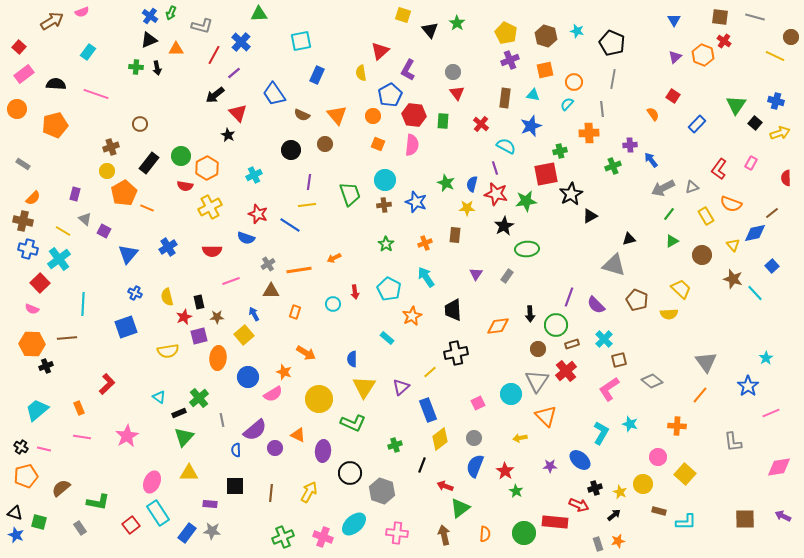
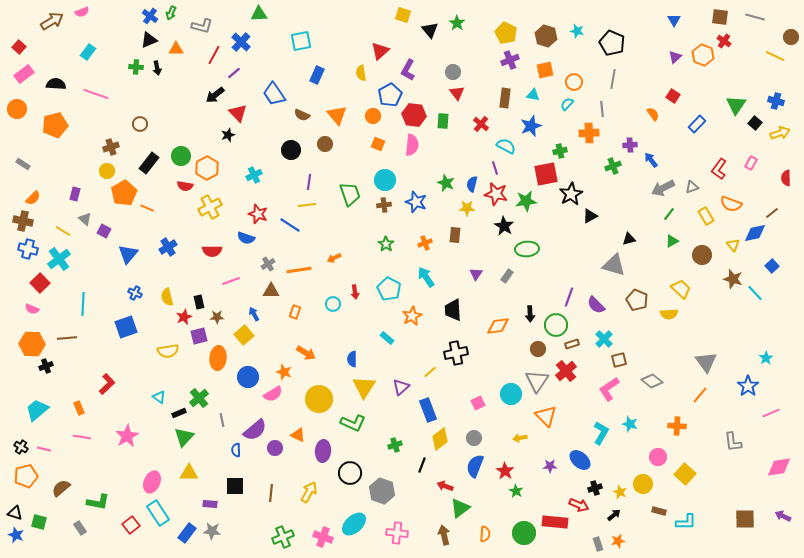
black star at (228, 135): rotated 24 degrees clockwise
black star at (504, 226): rotated 12 degrees counterclockwise
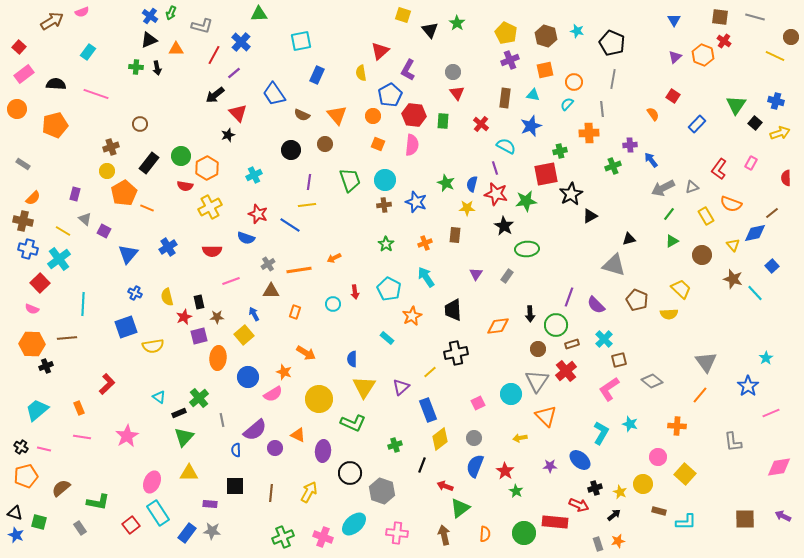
green trapezoid at (350, 194): moved 14 px up
yellow semicircle at (168, 351): moved 15 px left, 5 px up
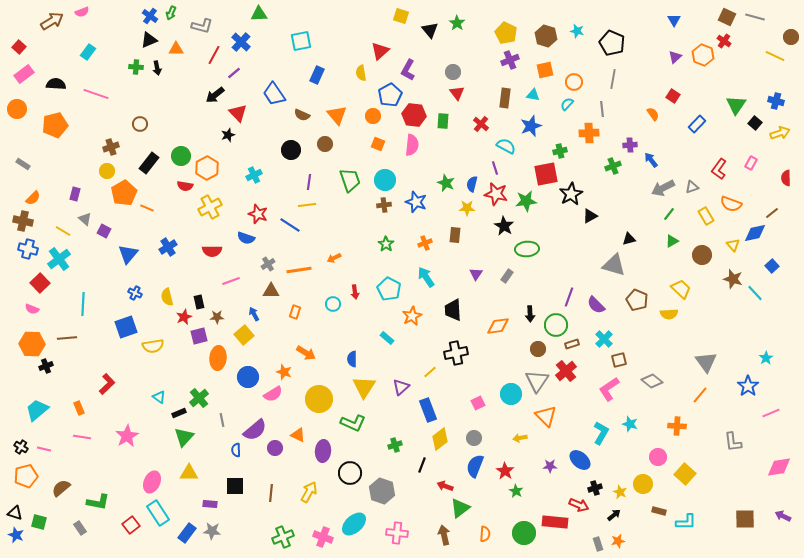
yellow square at (403, 15): moved 2 px left, 1 px down
brown square at (720, 17): moved 7 px right; rotated 18 degrees clockwise
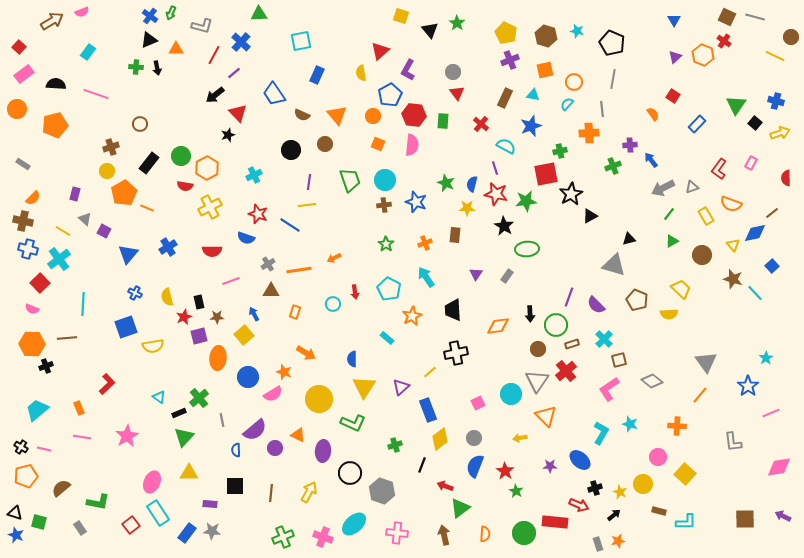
brown rectangle at (505, 98): rotated 18 degrees clockwise
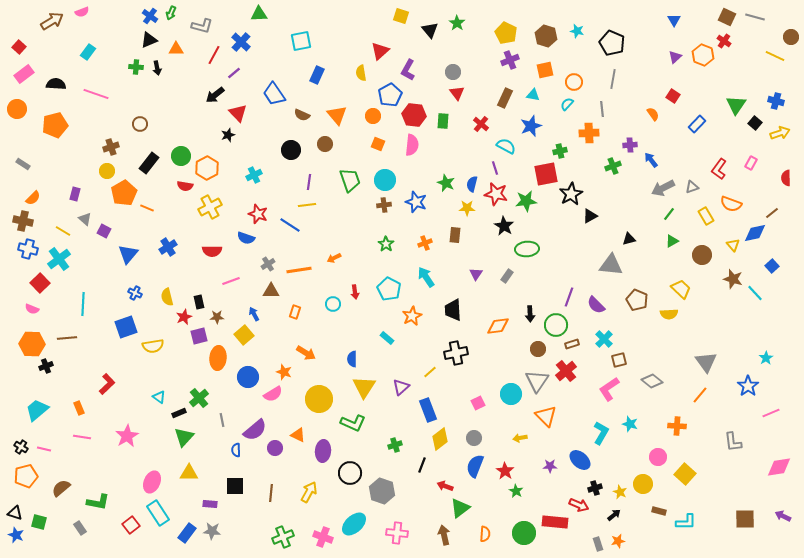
gray triangle at (614, 265): moved 3 px left; rotated 10 degrees counterclockwise
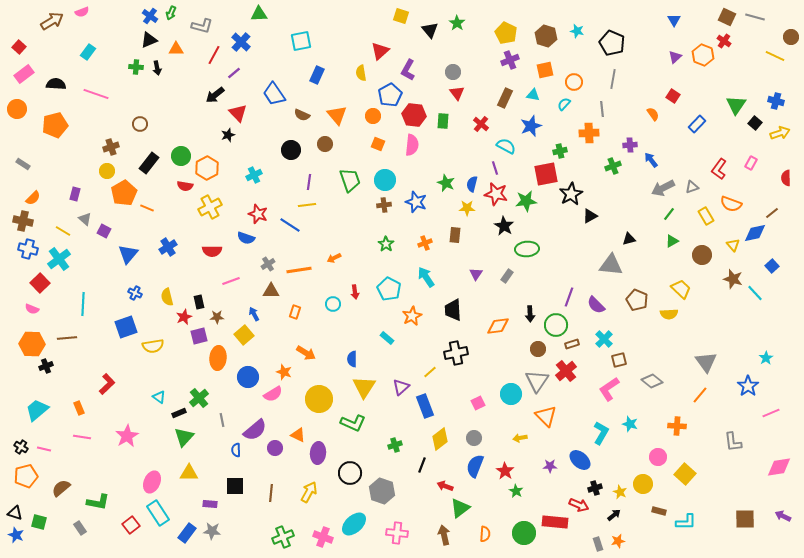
cyan semicircle at (567, 104): moved 3 px left
blue rectangle at (428, 410): moved 3 px left, 4 px up
purple ellipse at (323, 451): moved 5 px left, 2 px down
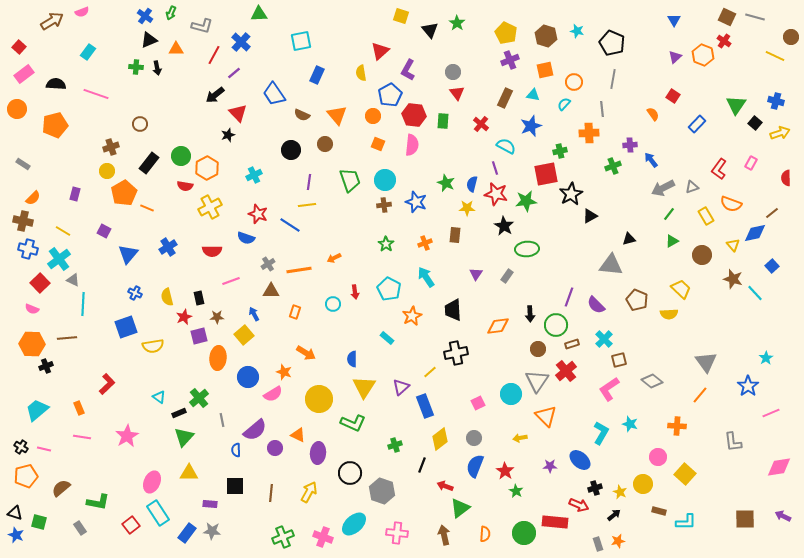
blue cross at (150, 16): moved 5 px left
gray triangle at (85, 219): moved 12 px left, 61 px down; rotated 16 degrees counterclockwise
black rectangle at (199, 302): moved 4 px up
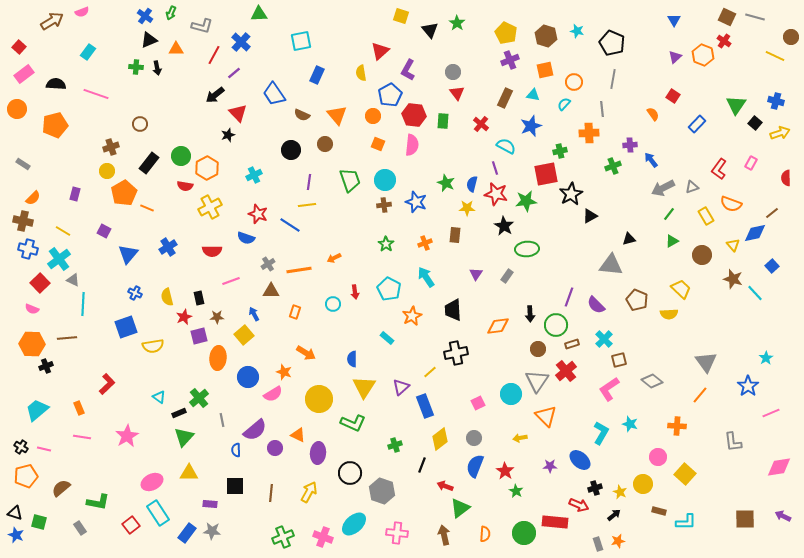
pink ellipse at (152, 482): rotated 40 degrees clockwise
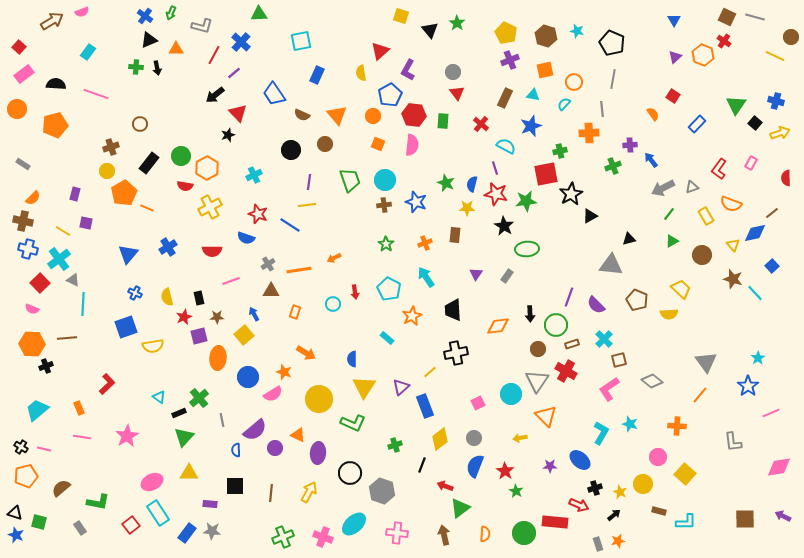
purple square at (104, 231): moved 18 px left, 8 px up; rotated 16 degrees counterclockwise
cyan star at (766, 358): moved 8 px left
red cross at (566, 371): rotated 20 degrees counterclockwise
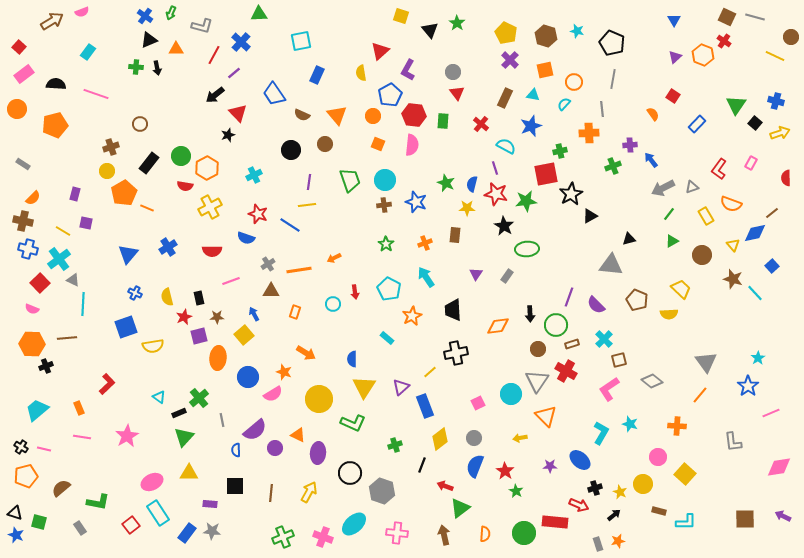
purple cross at (510, 60): rotated 24 degrees counterclockwise
